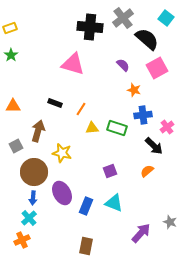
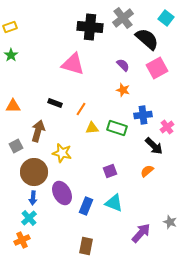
yellow rectangle: moved 1 px up
orange star: moved 11 px left
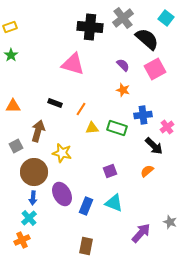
pink square: moved 2 px left, 1 px down
purple ellipse: moved 1 px down
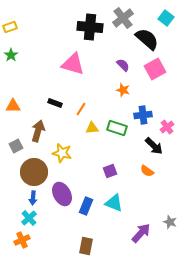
orange semicircle: rotated 104 degrees counterclockwise
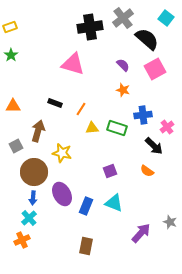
black cross: rotated 15 degrees counterclockwise
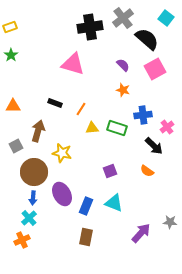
gray star: rotated 16 degrees counterclockwise
brown rectangle: moved 9 px up
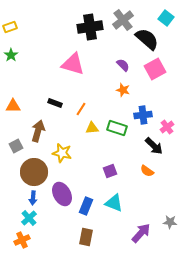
gray cross: moved 2 px down
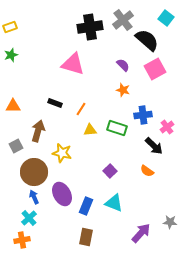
black semicircle: moved 1 px down
green star: rotated 16 degrees clockwise
yellow triangle: moved 2 px left, 2 px down
purple square: rotated 24 degrees counterclockwise
blue arrow: moved 1 px right, 1 px up; rotated 152 degrees clockwise
orange cross: rotated 14 degrees clockwise
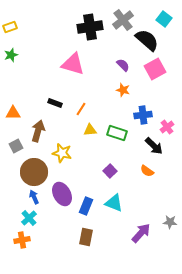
cyan square: moved 2 px left, 1 px down
orange triangle: moved 7 px down
green rectangle: moved 5 px down
